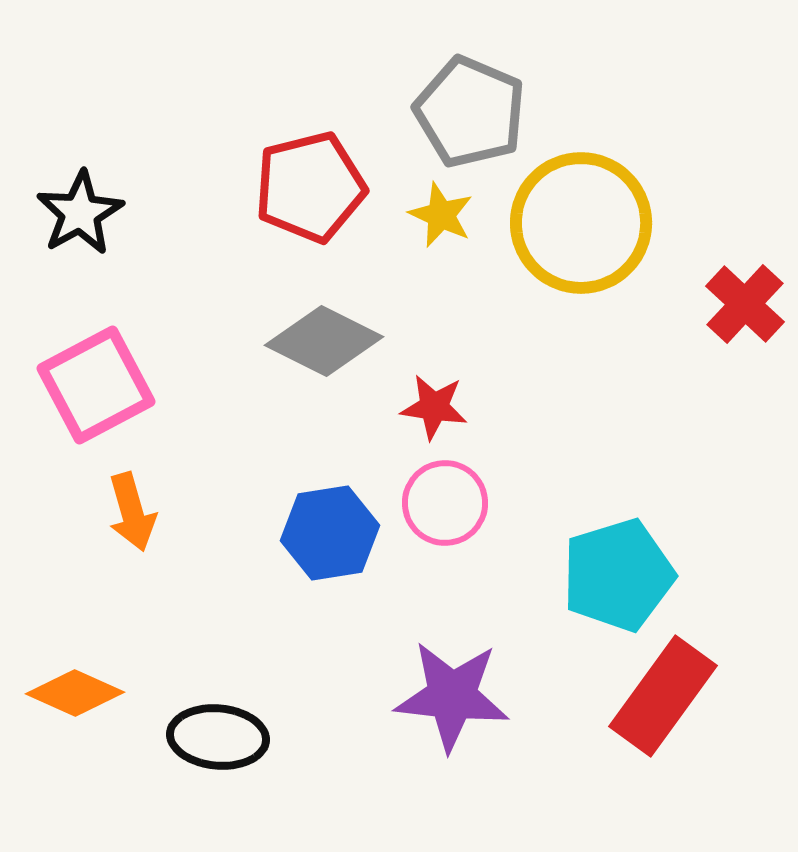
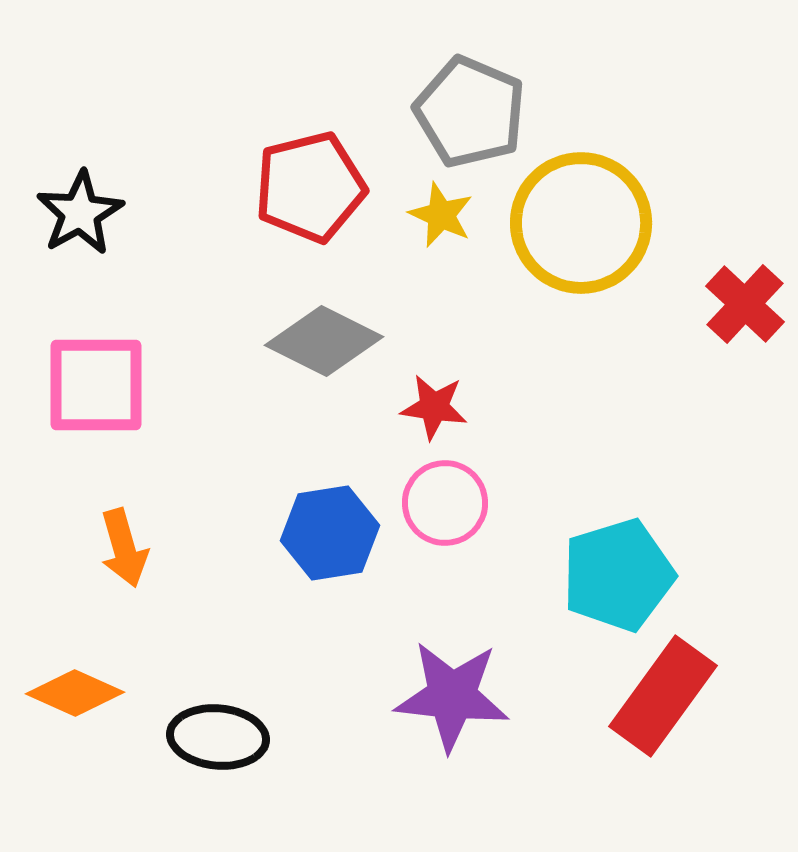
pink square: rotated 28 degrees clockwise
orange arrow: moved 8 px left, 36 px down
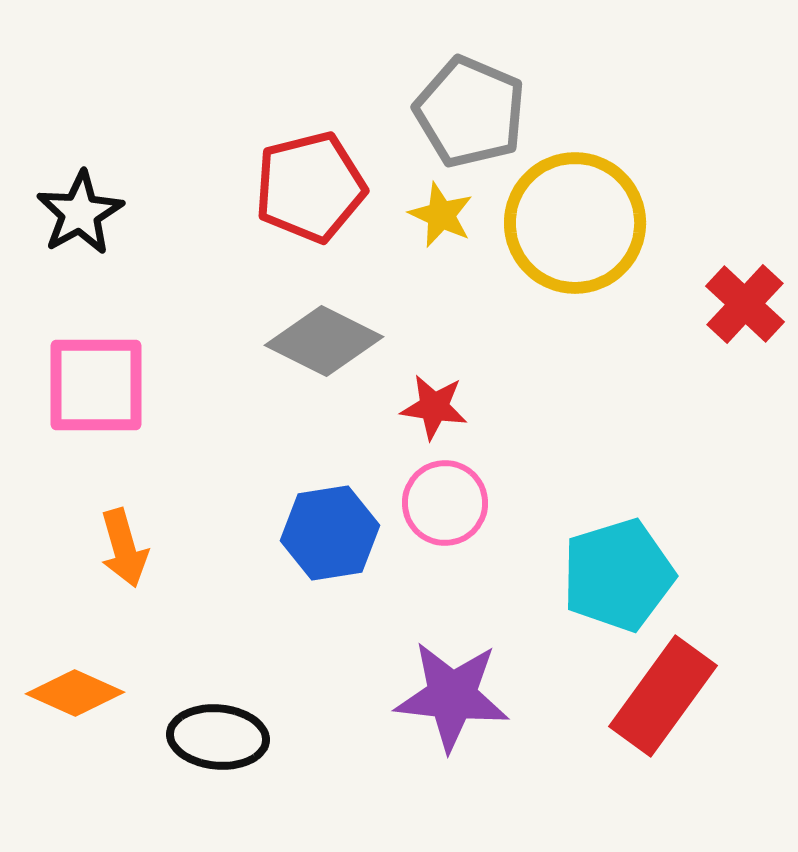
yellow circle: moved 6 px left
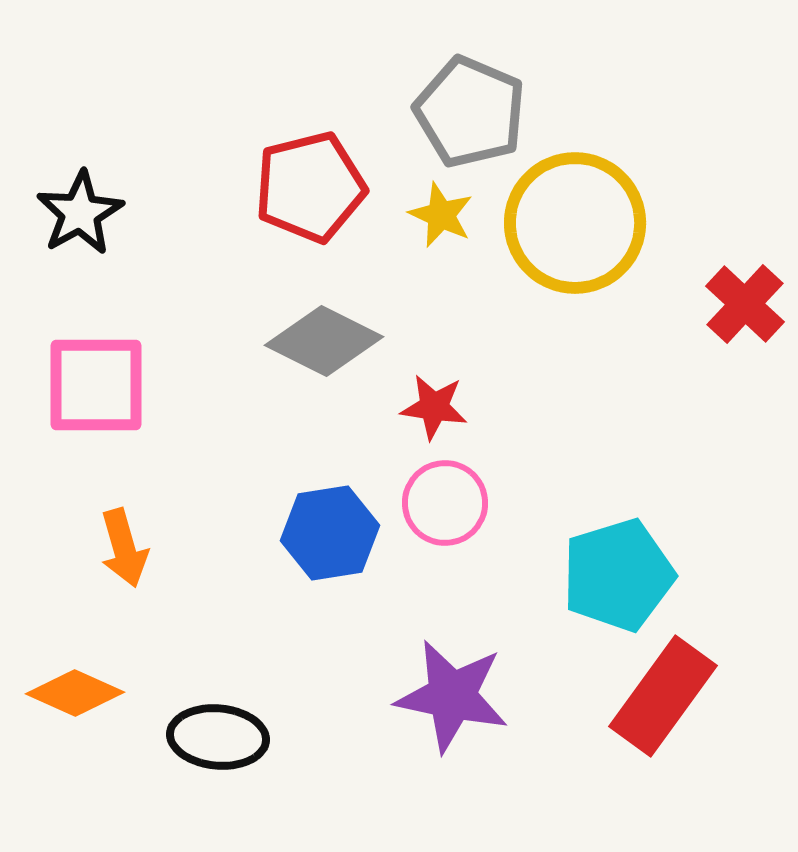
purple star: rotated 6 degrees clockwise
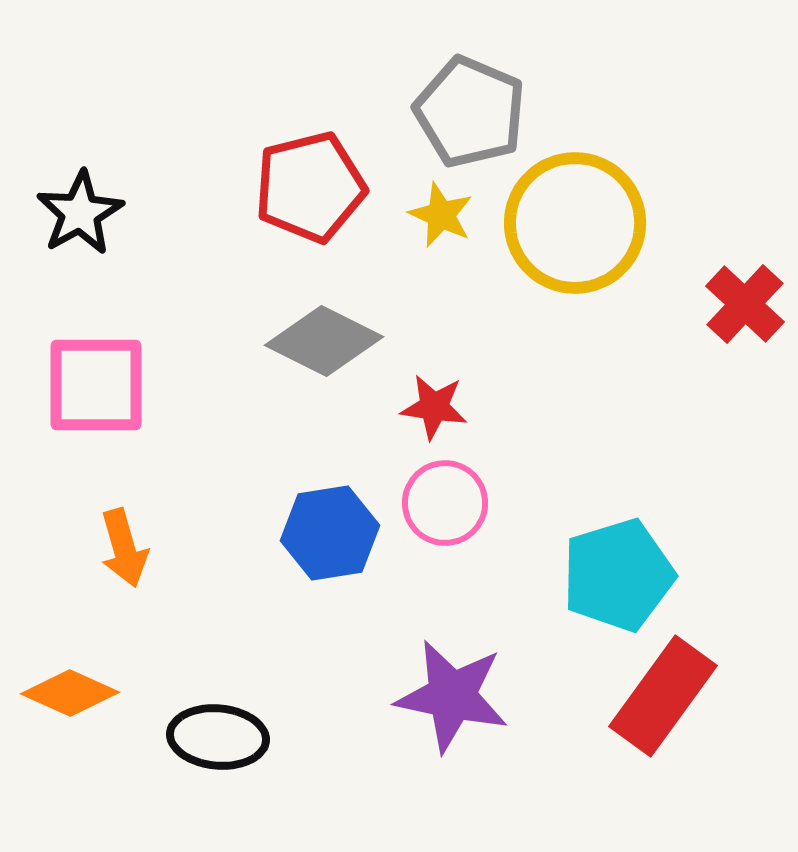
orange diamond: moved 5 px left
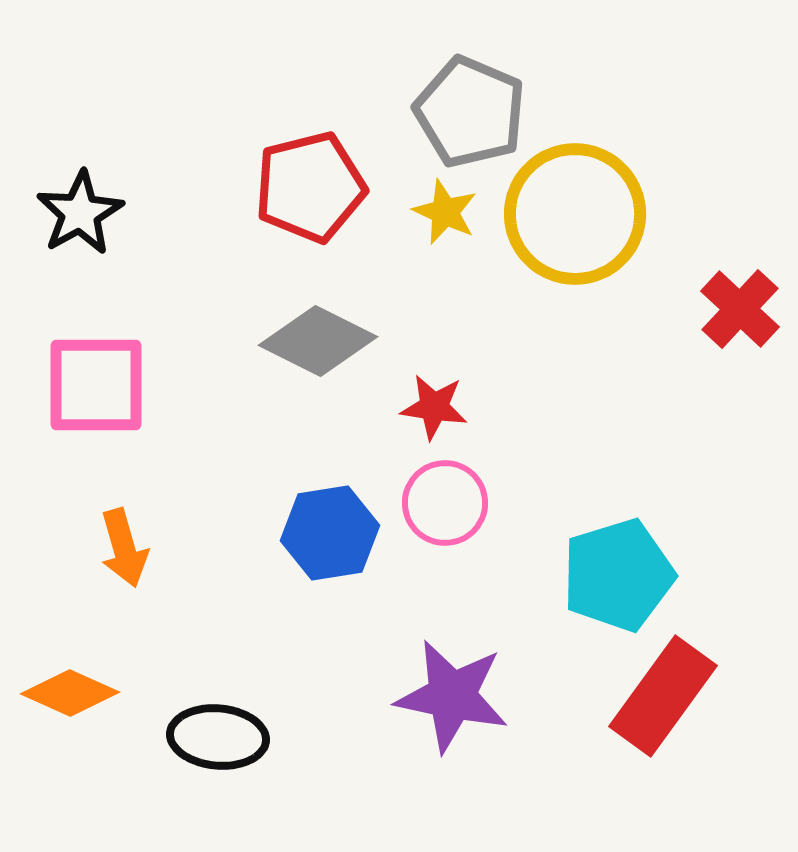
yellow star: moved 4 px right, 3 px up
yellow circle: moved 9 px up
red cross: moved 5 px left, 5 px down
gray diamond: moved 6 px left
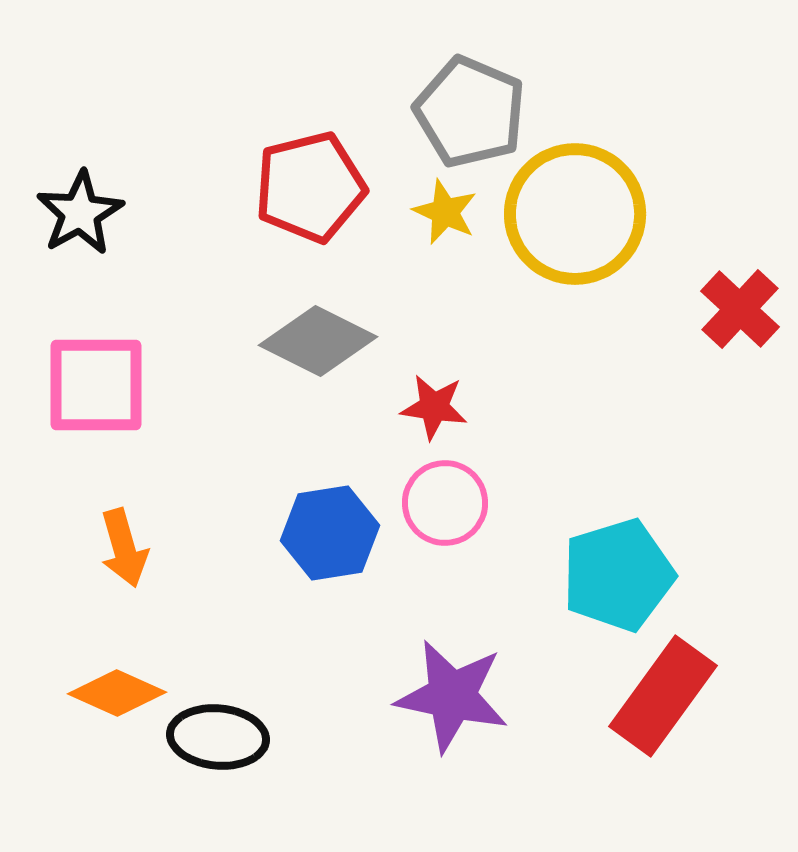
orange diamond: moved 47 px right
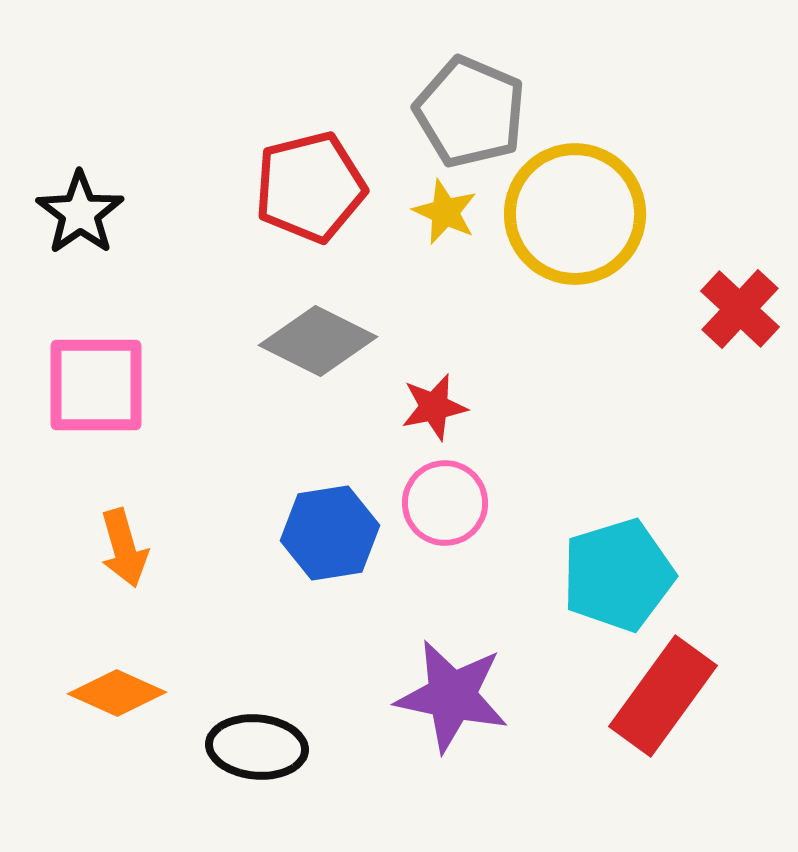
black star: rotated 6 degrees counterclockwise
red star: rotated 20 degrees counterclockwise
black ellipse: moved 39 px right, 10 px down
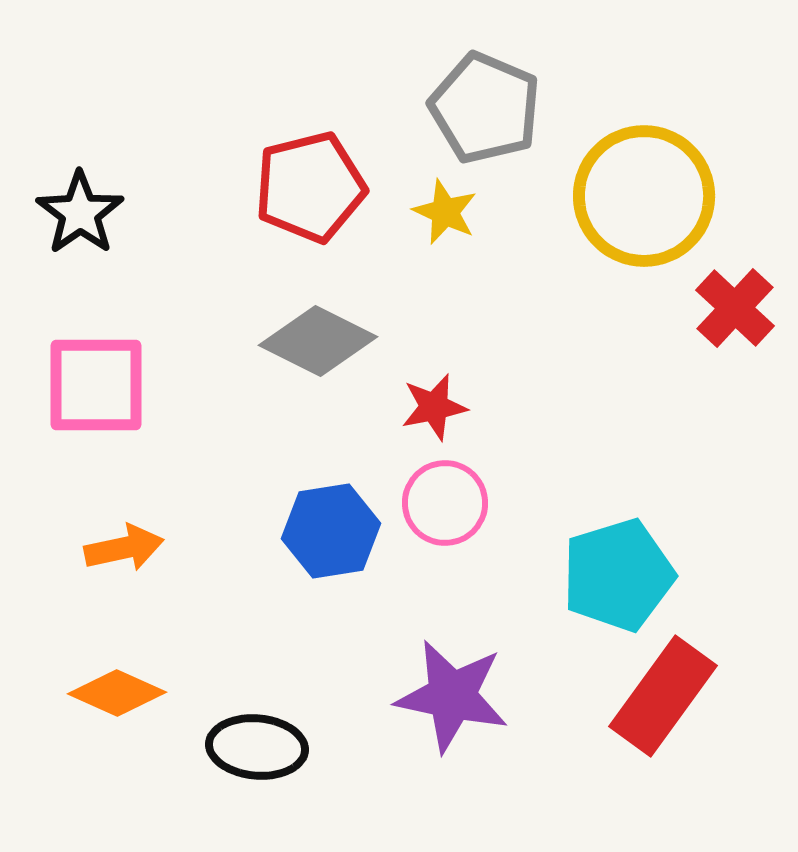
gray pentagon: moved 15 px right, 4 px up
yellow circle: moved 69 px right, 18 px up
red cross: moved 5 px left, 1 px up
blue hexagon: moved 1 px right, 2 px up
orange arrow: rotated 86 degrees counterclockwise
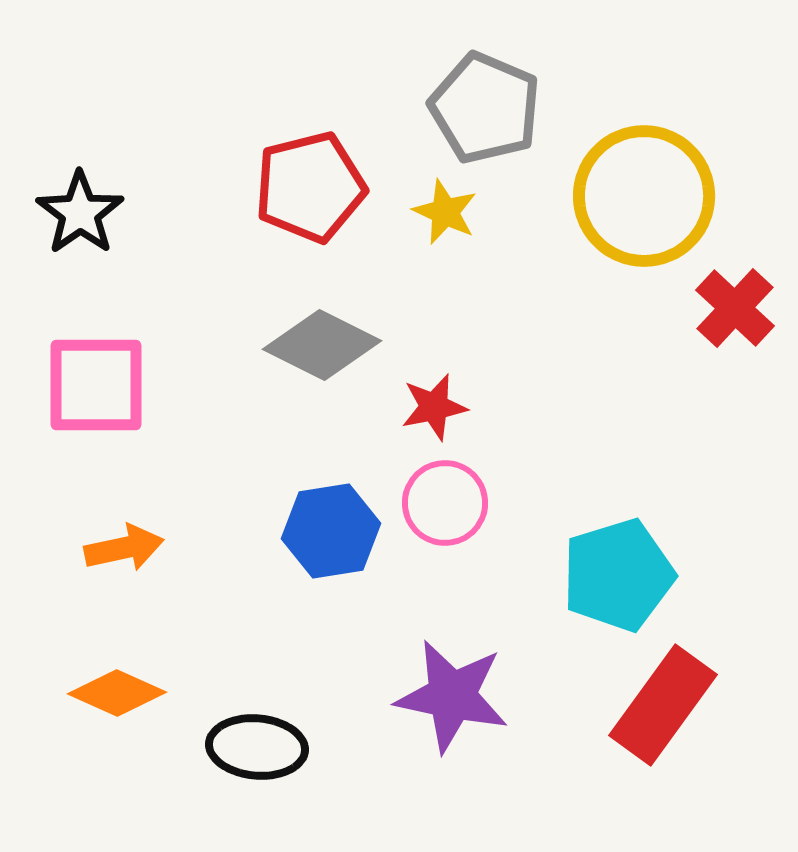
gray diamond: moved 4 px right, 4 px down
red rectangle: moved 9 px down
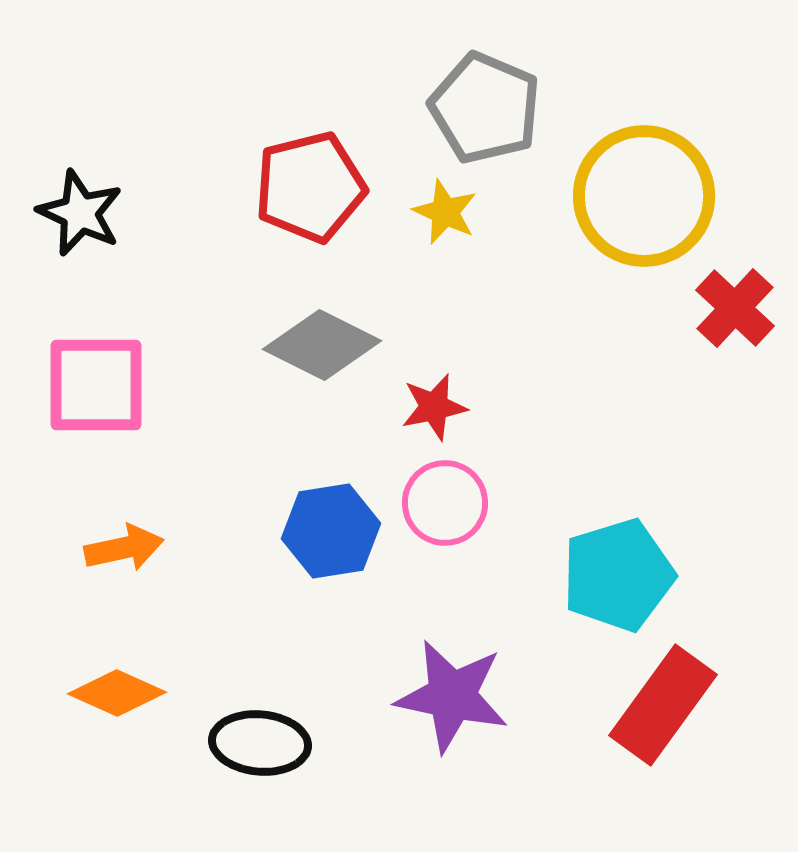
black star: rotated 12 degrees counterclockwise
black ellipse: moved 3 px right, 4 px up
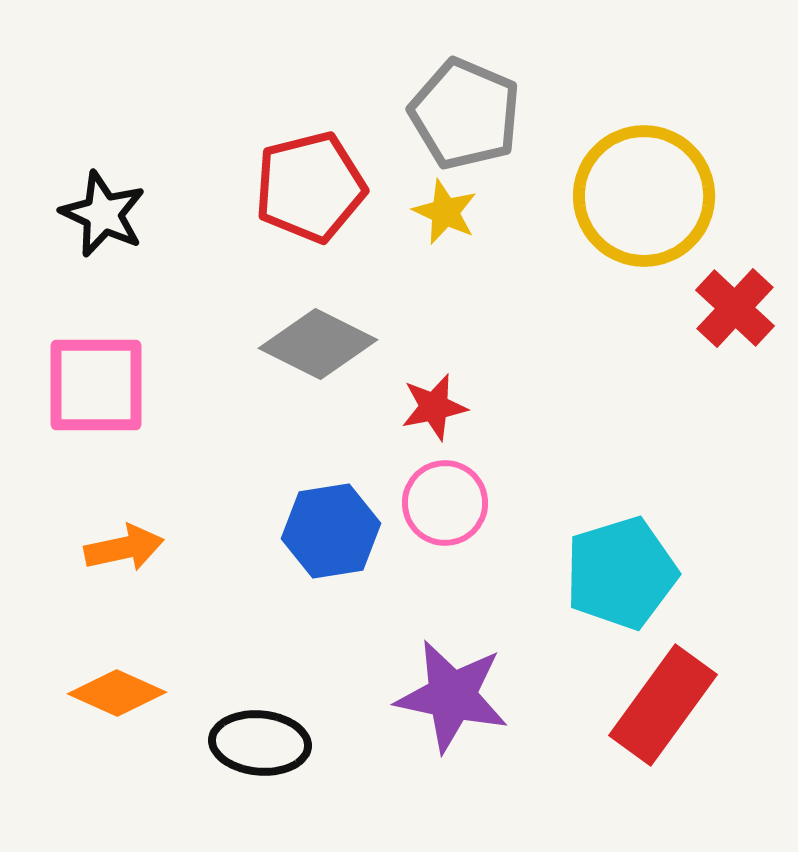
gray pentagon: moved 20 px left, 6 px down
black star: moved 23 px right, 1 px down
gray diamond: moved 4 px left, 1 px up
cyan pentagon: moved 3 px right, 2 px up
